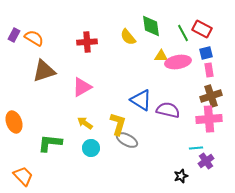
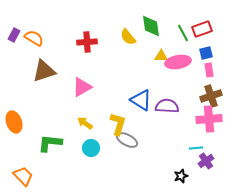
red rectangle: rotated 48 degrees counterclockwise
purple semicircle: moved 1 px left, 4 px up; rotated 10 degrees counterclockwise
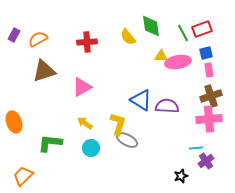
orange semicircle: moved 4 px right, 1 px down; rotated 60 degrees counterclockwise
orange trapezoid: rotated 90 degrees counterclockwise
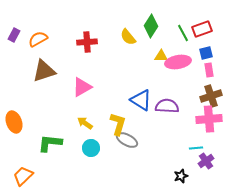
green diamond: rotated 40 degrees clockwise
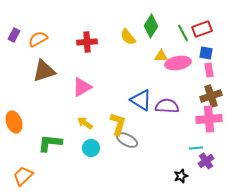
blue square: rotated 24 degrees clockwise
pink ellipse: moved 1 px down
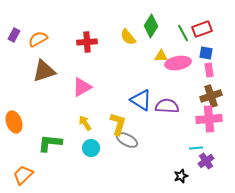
yellow arrow: rotated 21 degrees clockwise
orange trapezoid: moved 1 px up
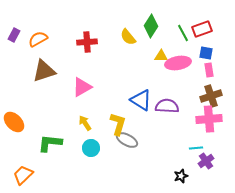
orange ellipse: rotated 25 degrees counterclockwise
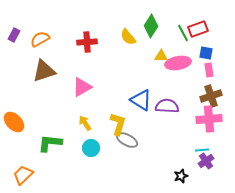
red rectangle: moved 4 px left
orange semicircle: moved 2 px right
cyan line: moved 6 px right, 2 px down
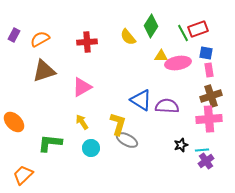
yellow arrow: moved 3 px left, 1 px up
black star: moved 31 px up
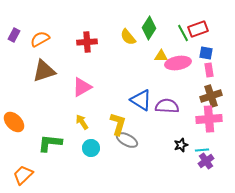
green diamond: moved 2 px left, 2 px down
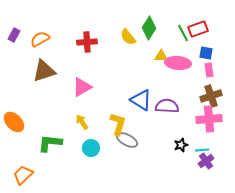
pink ellipse: rotated 15 degrees clockwise
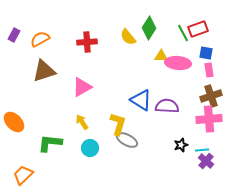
cyan circle: moved 1 px left
purple cross: rotated 14 degrees counterclockwise
